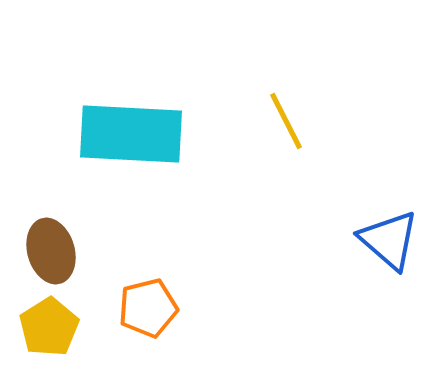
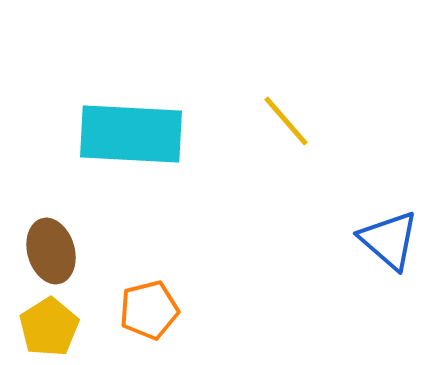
yellow line: rotated 14 degrees counterclockwise
orange pentagon: moved 1 px right, 2 px down
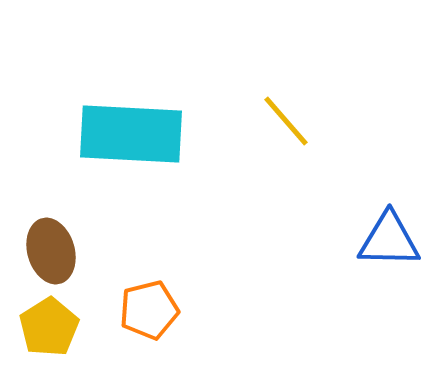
blue triangle: rotated 40 degrees counterclockwise
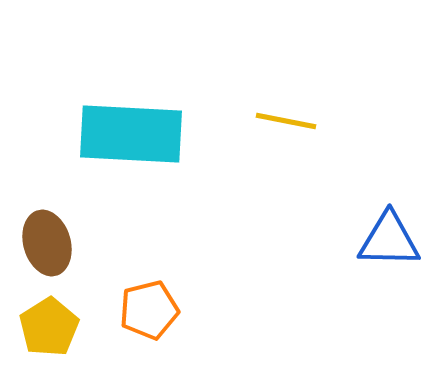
yellow line: rotated 38 degrees counterclockwise
brown ellipse: moved 4 px left, 8 px up
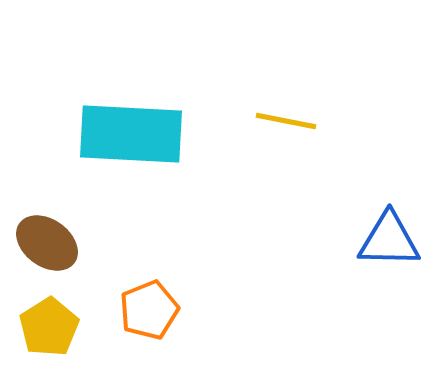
brown ellipse: rotated 38 degrees counterclockwise
orange pentagon: rotated 8 degrees counterclockwise
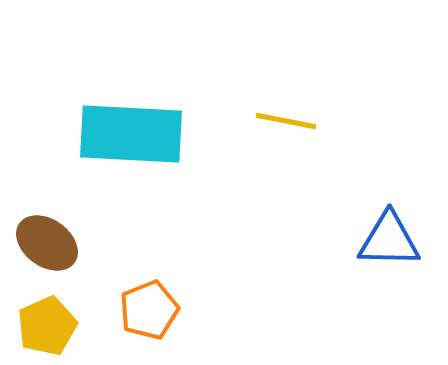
yellow pentagon: moved 2 px left, 1 px up; rotated 8 degrees clockwise
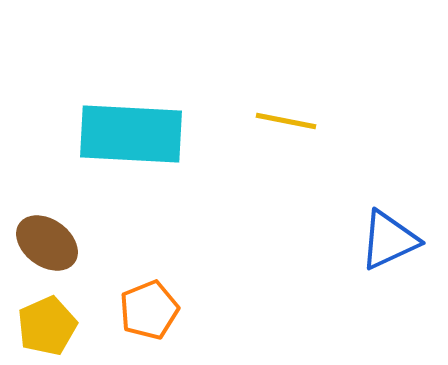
blue triangle: rotated 26 degrees counterclockwise
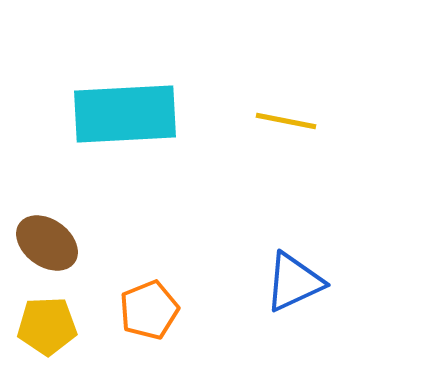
cyan rectangle: moved 6 px left, 20 px up; rotated 6 degrees counterclockwise
blue triangle: moved 95 px left, 42 px down
yellow pentagon: rotated 22 degrees clockwise
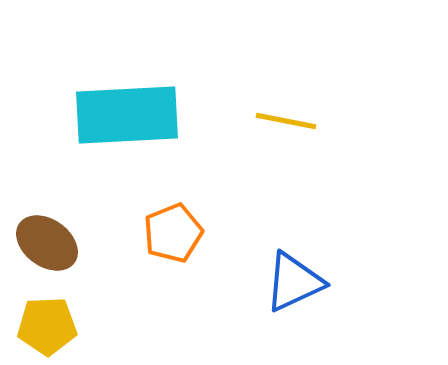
cyan rectangle: moved 2 px right, 1 px down
orange pentagon: moved 24 px right, 77 px up
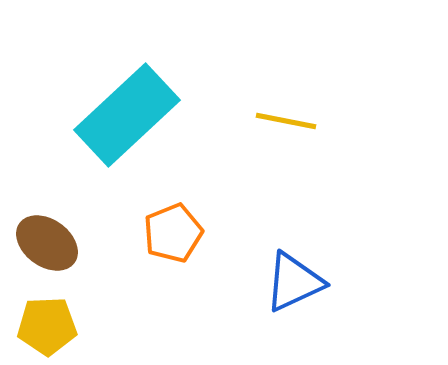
cyan rectangle: rotated 40 degrees counterclockwise
